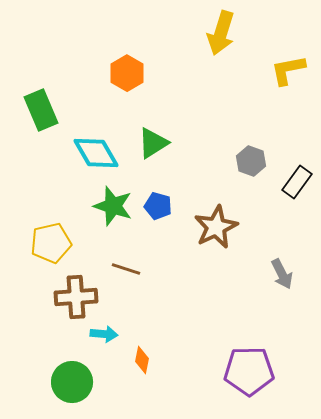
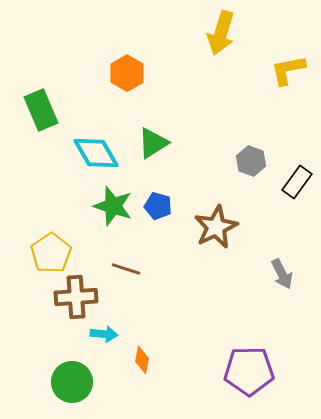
yellow pentagon: moved 10 px down; rotated 21 degrees counterclockwise
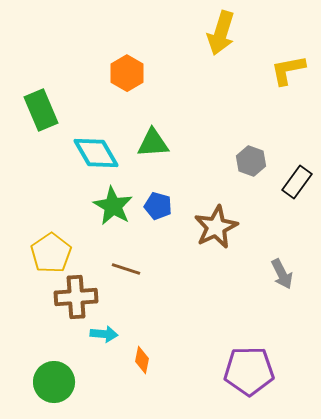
green triangle: rotated 28 degrees clockwise
green star: rotated 12 degrees clockwise
green circle: moved 18 px left
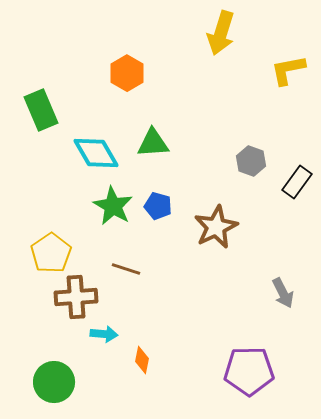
gray arrow: moved 1 px right, 19 px down
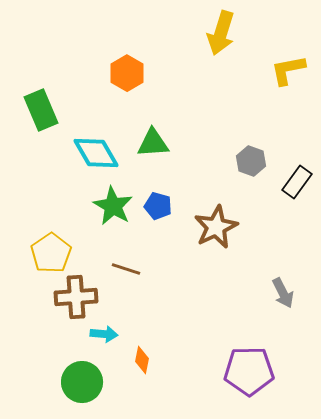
green circle: moved 28 px right
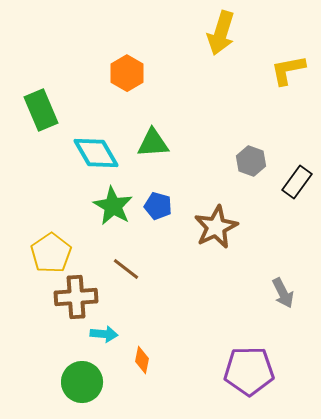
brown line: rotated 20 degrees clockwise
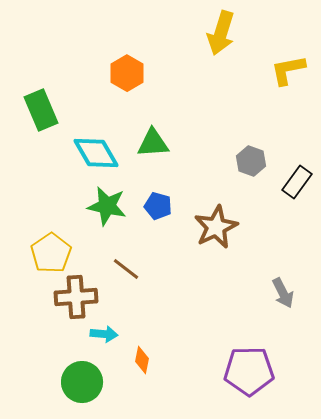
green star: moved 6 px left; rotated 18 degrees counterclockwise
